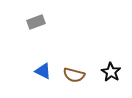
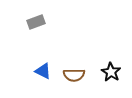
brown semicircle: rotated 15 degrees counterclockwise
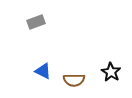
brown semicircle: moved 5 px down
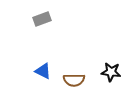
gray rectangle: moved 6 px right, 3 px up
black star: rotated 24 degrees counterclockwise
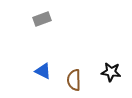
brown semicircle: rotated 90 degrees clockwise
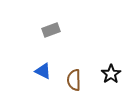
gray rectangle: moved 9 px right, 11 px down
black star: moved 2 px down; rotated 30 degrees clockwise
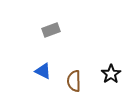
brown semicircle: moved 1 px down
